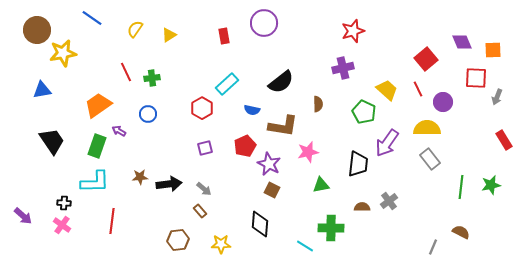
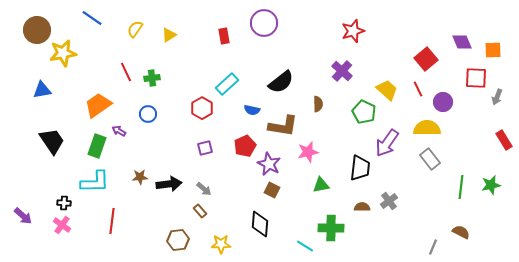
purple cross at (343, 68): moved 1 px left, 3 px down; rotated 35 degrees counterclockwise
black trapezoid at (358, 164): moved 2 px right, 4 px down
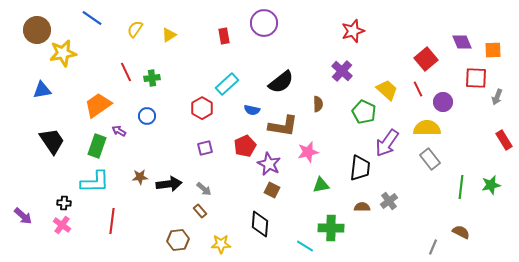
blue circle at (148, 114): moved 1 px left, 2 px down
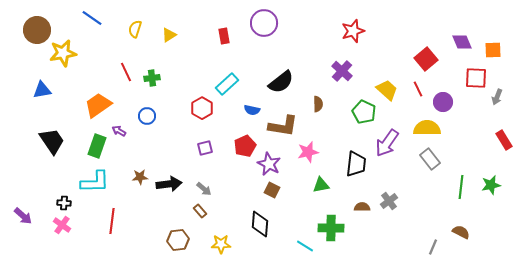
yellow semicircle at (135, 29): rotated 18 degrees counterclockwise
black trapezoid at (360, 168): moved 4 px left, 4 px up
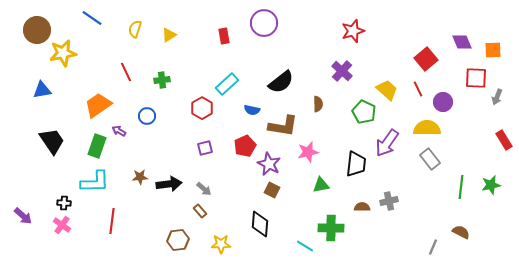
green cross at (152, 78): moved 10 px right, 2 px down
gray cross at (389, 201): rotated 24 degrees clockwise
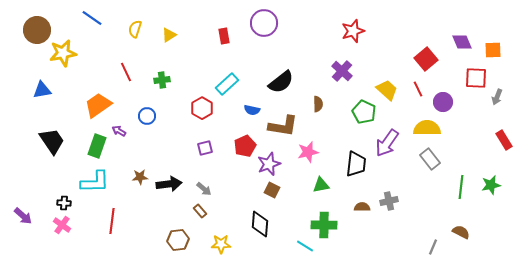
purple star at (269, 164): rotated 25 degrees clockwise
green cross at (331, 228): moved 7 px left, 3 px up
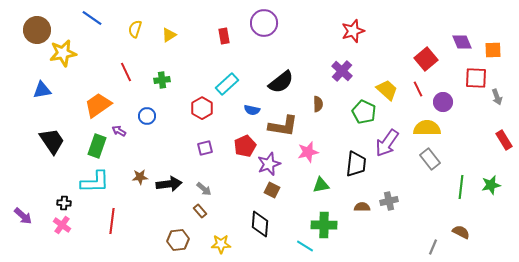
gray arrow at (497, 97): rotated 42 degrees counterclockwise
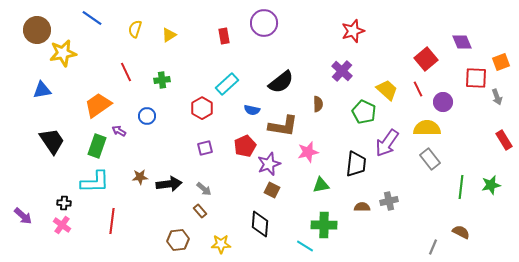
orange square at (493, 50): moved 8 px right, 12 px down; rotated 18 degrees counterclockwise
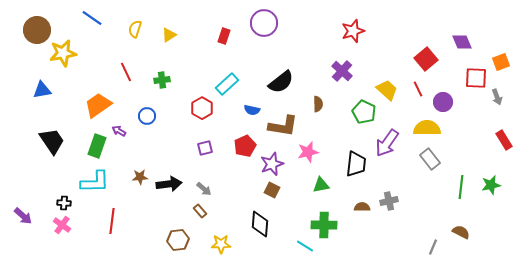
red rectangle at (224, 36): rotated 28 degrees clockwise
purple star at (269, 164): moved 3 px right
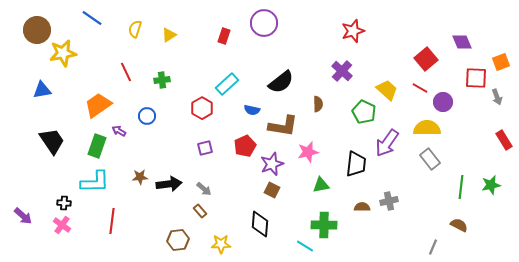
red line at (418, 89): moved 2 px right, 1 px up; rotated 35 degrees counterclockwise
brown semicircle at (461, 232): moved 2 px left, 7 px up
